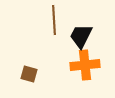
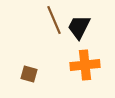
brown line: rotated 20 degrees counterclockwise
black trapezoid: moved 2 px left, 9 px up
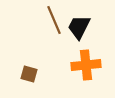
orange cross: moved 1 px right
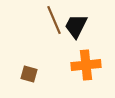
black trapezoid: moved 3 px left, 1 px up
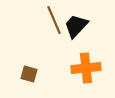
black trapezoid: rotated 16 degrees clockwise
orange cross: moved 3 px down
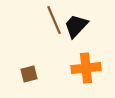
brown square: rotated 30 degrees counterclockwise
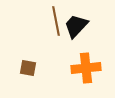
brown line: moved 2 px right, 1 px down; rotated 12 degrees clockwise
brown square: moved 1 px left, 6 px up; rotated 24 degrees clockwise
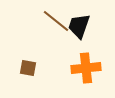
brown line: rotated 40 degrees counterclockwise
black trapezoid: moved 3 px right; rotated 24 degrees counterclockwise
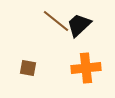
black trapezoid: moved 1 px up; rotated 28 degrees clockwise
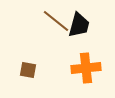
black trapezoid: rotated 148 degrees clockwise
brown square: moved 2 px down
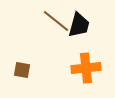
brown square: moved 6 px left
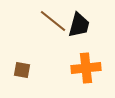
brown line: moved 3 px left
